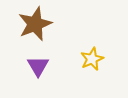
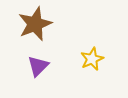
purple triangle: rotated 15 degrees clockwise
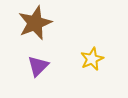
brown star: moved 1 px up
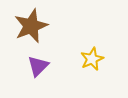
brown star: moved 4 px left, 3 px down
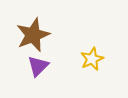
brown star: moved 2 px right, 9 px down
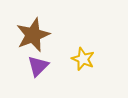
yellow star: moved 9 px left; rotated 25 degrees counterclockwise
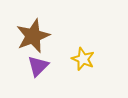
brown star: moved 1 px down
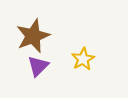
yellow star: rotated 20 degrees clockwise
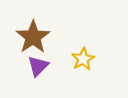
brown star: moved 1 px down; rotated 12 degrees counterclockwise
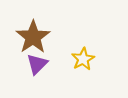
purple triangle: moved 1 px left, 2 px up
